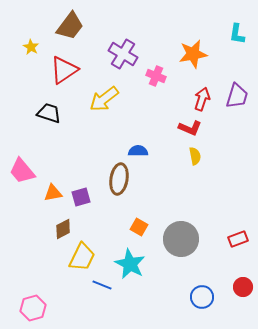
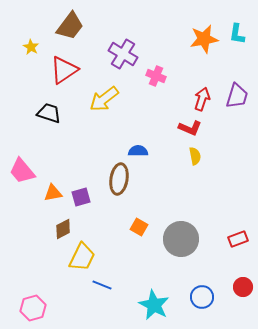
orange star: moved 11 px right, 15 px up
cyan star: moved 24 px right, 41 px down
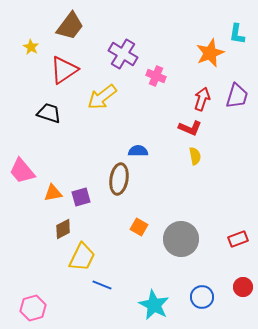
orange star: moved 6 px right, 14 px down; rotated 12 degrees counterclockwise
yellow arrow: moved 2 px left, 2 px up
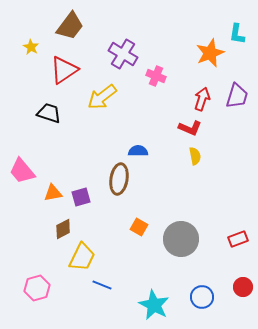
pink hexagon: moved 4 px right, 20 px up
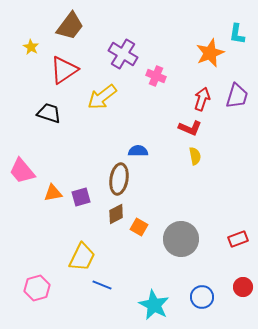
brown diamond: moved 53 px right, 15 px up
